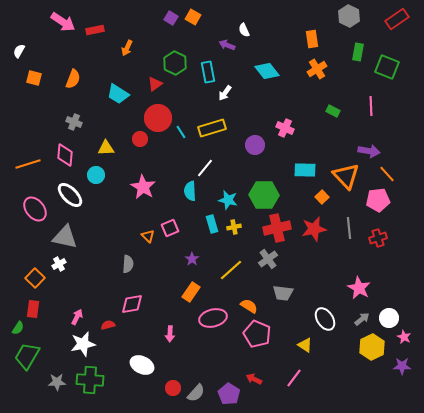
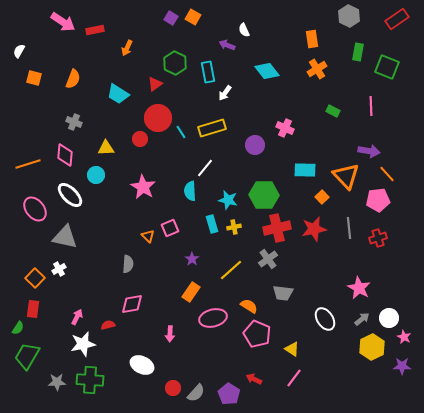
white cross at (59, 264): moved 5 px down
yellow triangle at (305, 345): moved 13 px left, 4 px down
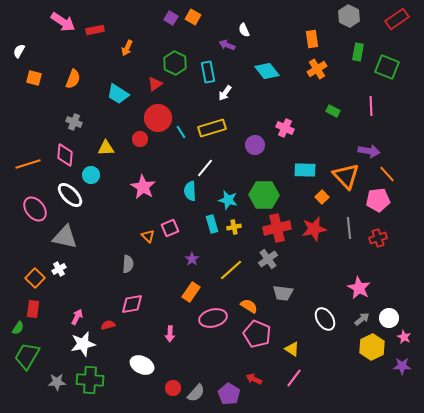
cyan circle at (96, 175): moved 5 px left
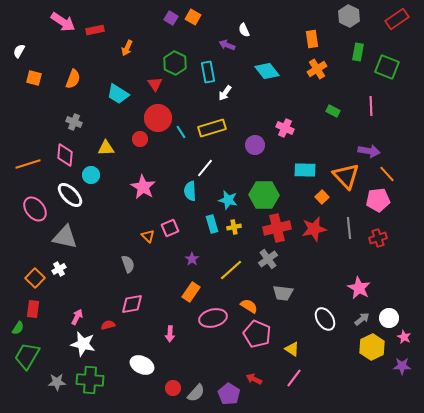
red triangle at (155, 84): rotated 28 degrees counterclockwise
gray semicircle at (128, 264): rotated 24 degrees counterclockwise
white star at (83, 344): rotated 25 degrees clockwise
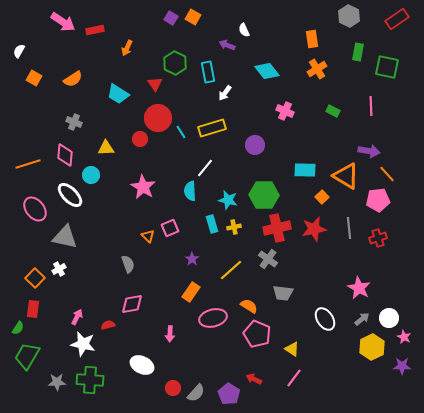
green square at (387, 67): rotated 10 degrees counterclockwise
orange square at (34, 78): rotated 14 degrees clockwise
orange semicircle at (73, 79): rotated 36 degrees clockwise
pink cross at (285, 128): moved 17 px up
orange triangle at (346, 176): rotated 16 degrees counterclockwise
gray cross at (268, 259): rotated 18 degrees counterclockwise
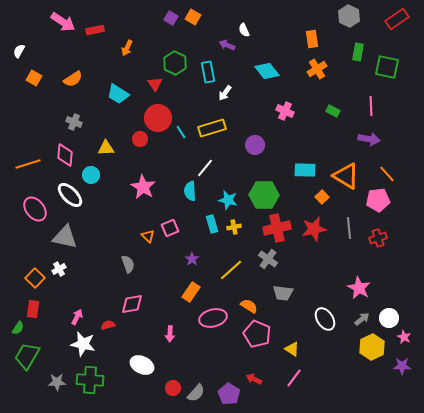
purple arrow at (369, 151): moved 12 px up
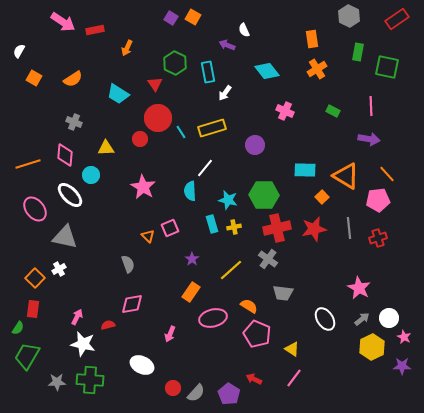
pink arrow at (170, 334): rotated 21 degrees clockwise
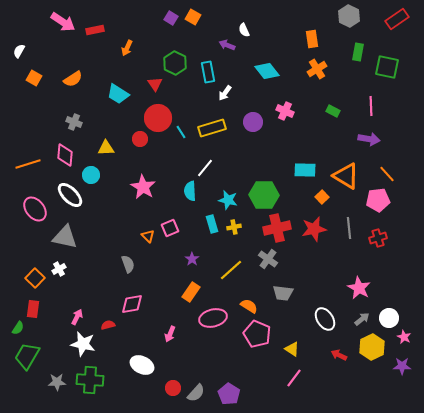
purple circle at (255, 145): moved 2 px left, 23 px up
red arrow at (254, 379): moved 85 px right, 24 px up
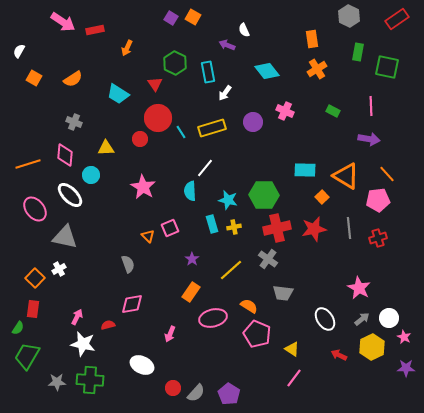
purple star at (402, 366): moved 4 px right, 2 px down
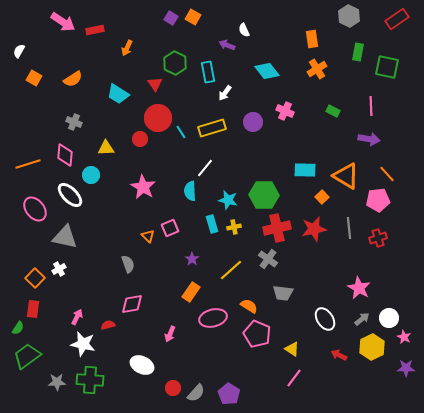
green trapezoid at (27, 356): rotated 24 degrees clockwise
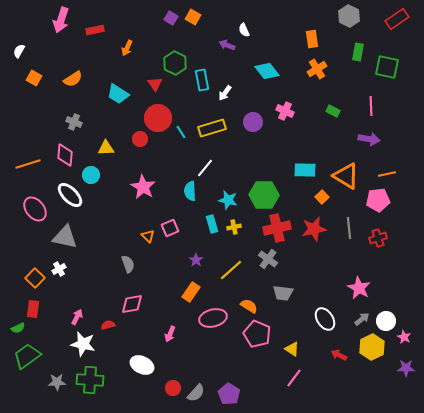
pink arrow at (63, 22): moved 2 px left, 2 px up; rotated 75 degrees clockwise
cyan rectangle at (208, 72): moved 6 px left, 8 px down
orange line at (387, 174): rotated 60 degrees counterclockwise
purple star at (192, 259): moved 4 px right, 1 px down
white circle at (389, 318): moved 3 px left, 3 px down
green semicircle at (18, 328): rotated 32 degrees clockwise
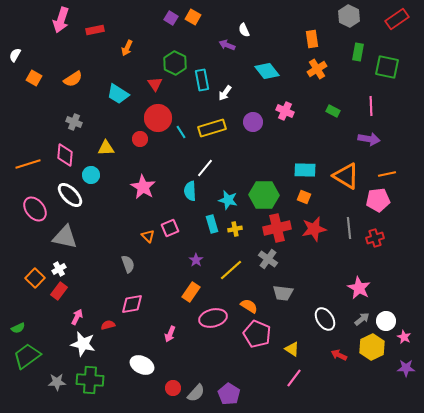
white semicircle at (19, 51): moved 4 px left, 4 px down
orange square at (322, 197): moved 18 px left; rotated 24 degrees counterclockwise
yellow cross at (234, 227): moved 1 px right, 2 px down
red cross at (378, 238): moved 3 px left
red rectangle at (33, 309): moved 26 px right, 18 px up; rotated 30 degrees clockwise
